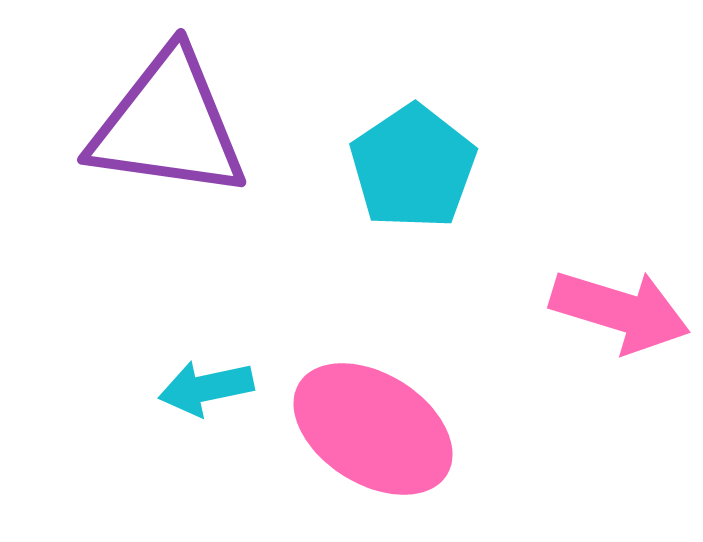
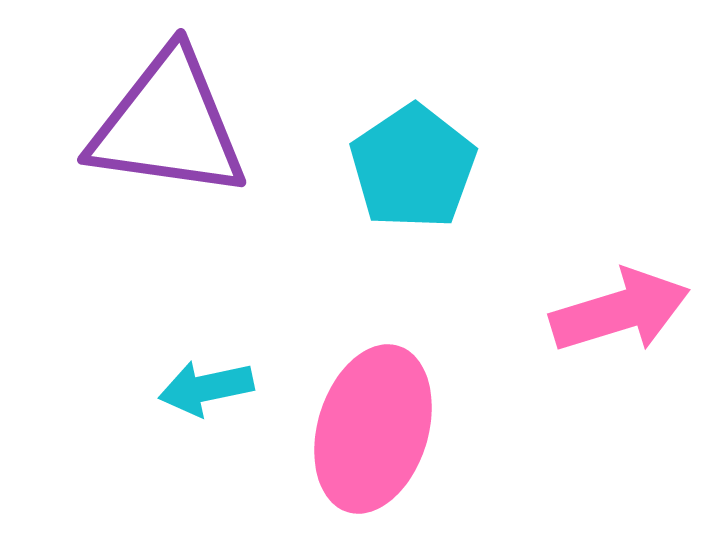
pink arrow: rotated 34 degrees counterclockwise
pink ellipse: rotated 75 degrees clockwise
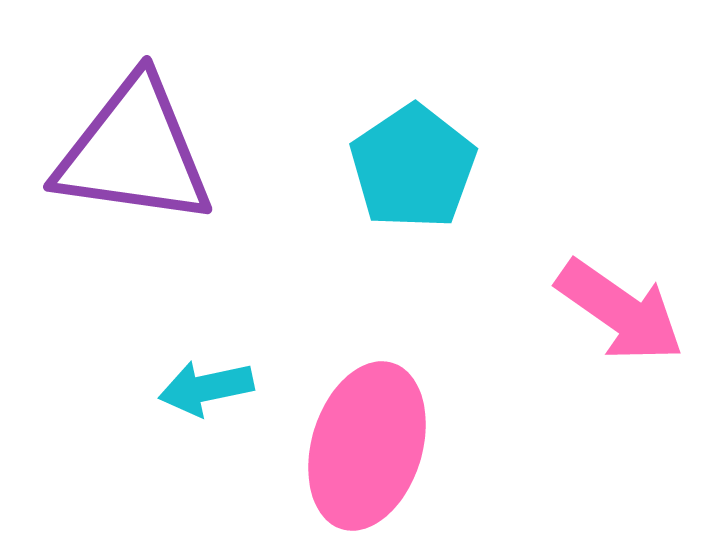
purple triangle: moved 34 px left, 27 px down
pink arrow: rotated 52 degrees clockwise
pink ellipse: moved 6 px left, 17 px down
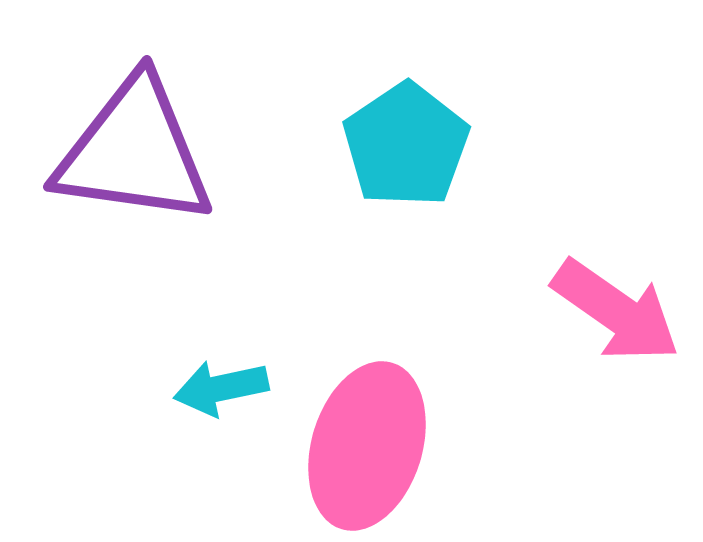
cyan pentagon: moved 7 px left, 22 px up
pink arrow: moved 4 px left
cyan arrow: moved 15 px right
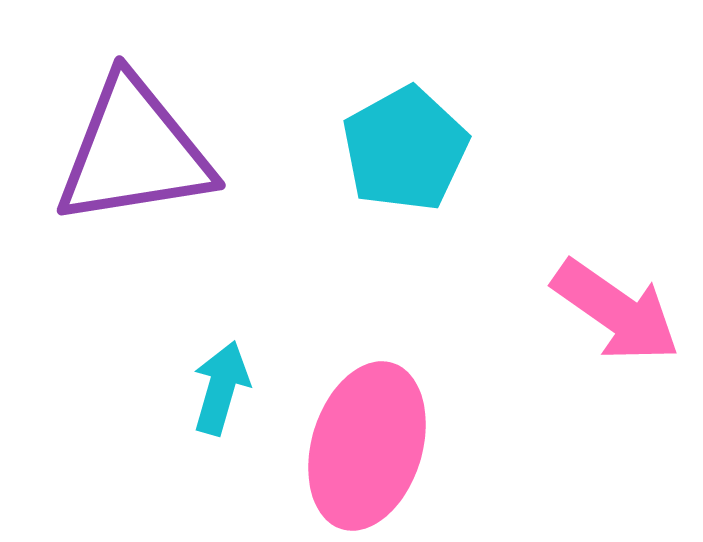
cyan pentagon: moved 1 px left, 4 px down; rotated 5 degrees clockwise
purple triangle: rotated 17 degrees counterclockwise
cyan arrow: rotated 118 degrees clockwise
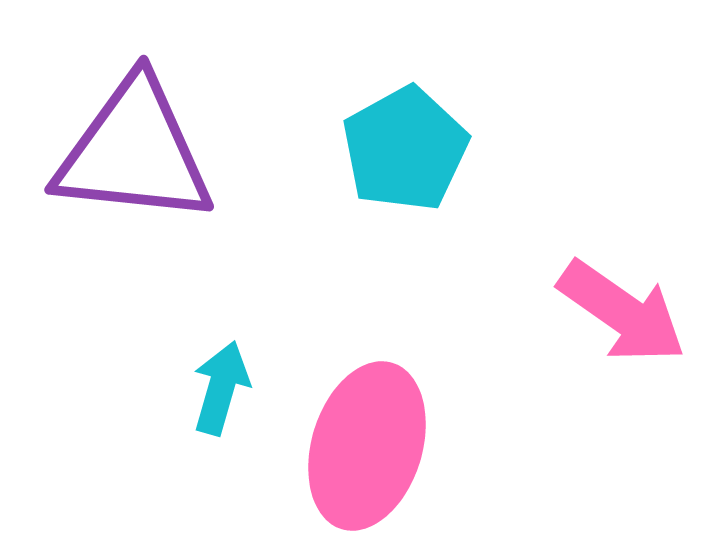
purple triangle: rotated 15 degrees clockwise
pink arrow: moved 6 px right, 1 px down
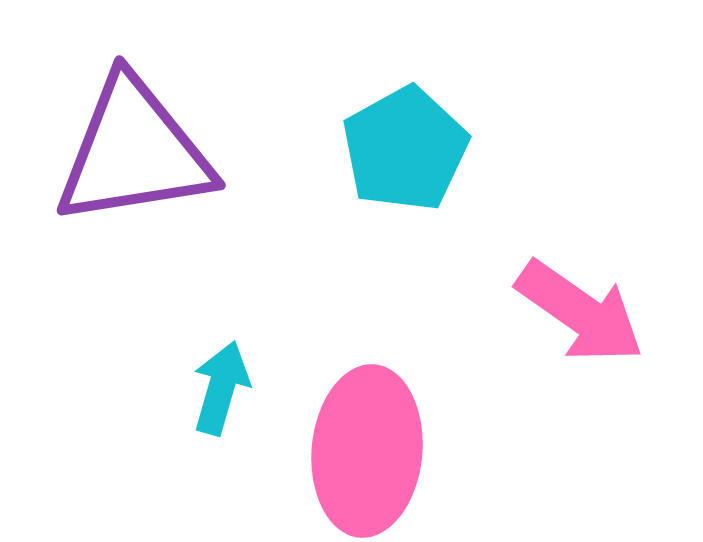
purple triangle: rotated 15 degrees counterclockwise
pink arrow: moved 42 px left
pink ellipse: moved 5 px down; rotated 12 degrees counterclockwise
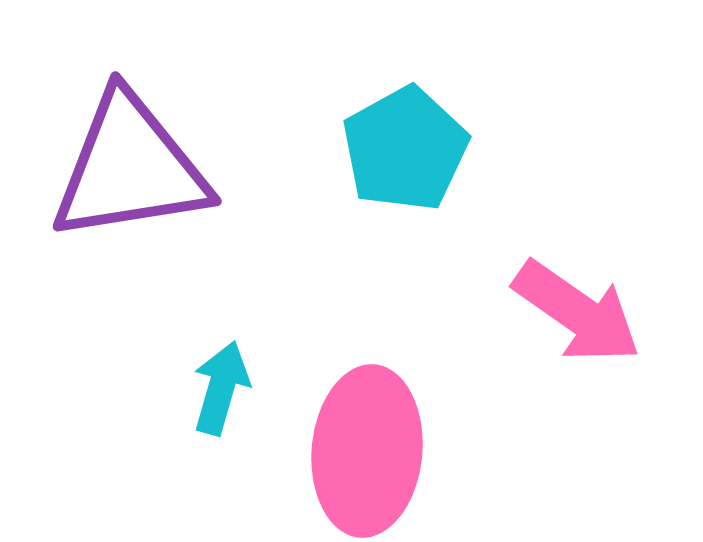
purple triangle: moved 4 px left, 16 px down
pink arrow: moved 3 px left
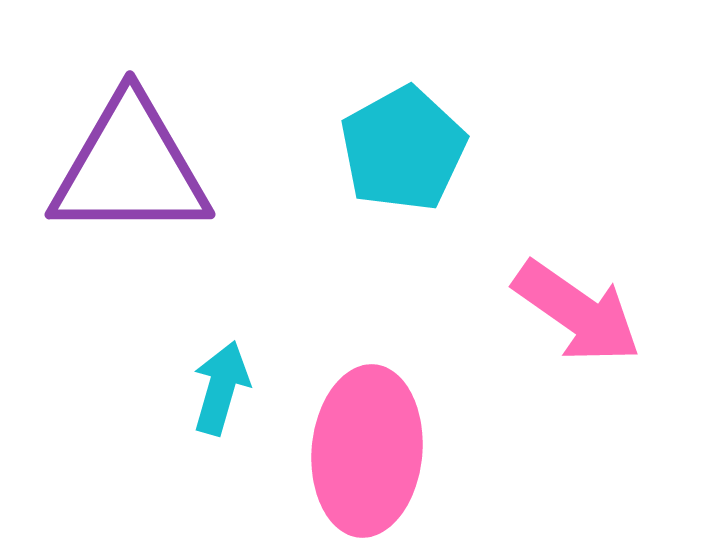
cyan pentagon: moved 2 px left
purple triangle: rotated 9 degrees clockwise
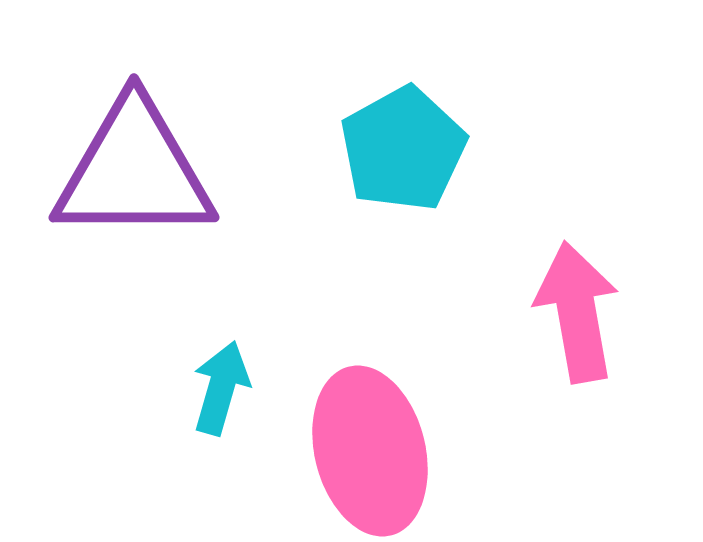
purple triangle: moved 4 px right, 3 px down
pink arrow: rotated 135 degrees counterclockwise
pink ellipse: moved 3 px right; rotated 19 degrees counterclockwise
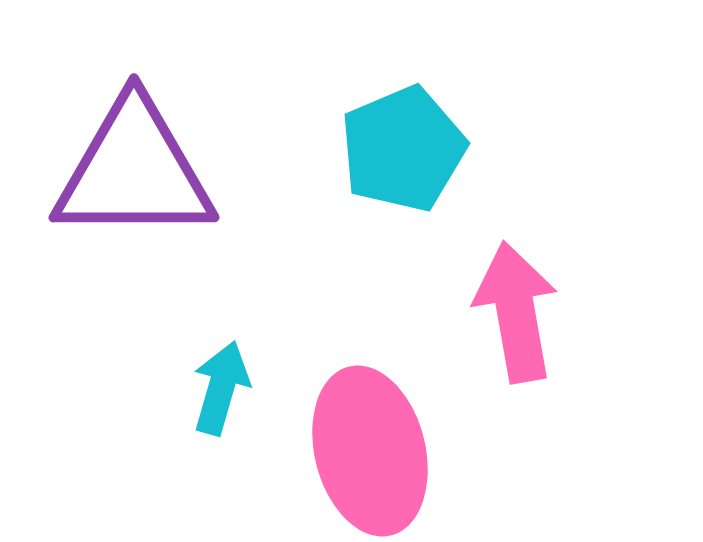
cyan pentagon: rotated 6 degrees clockwise
pink arrow: moved 61 px left
